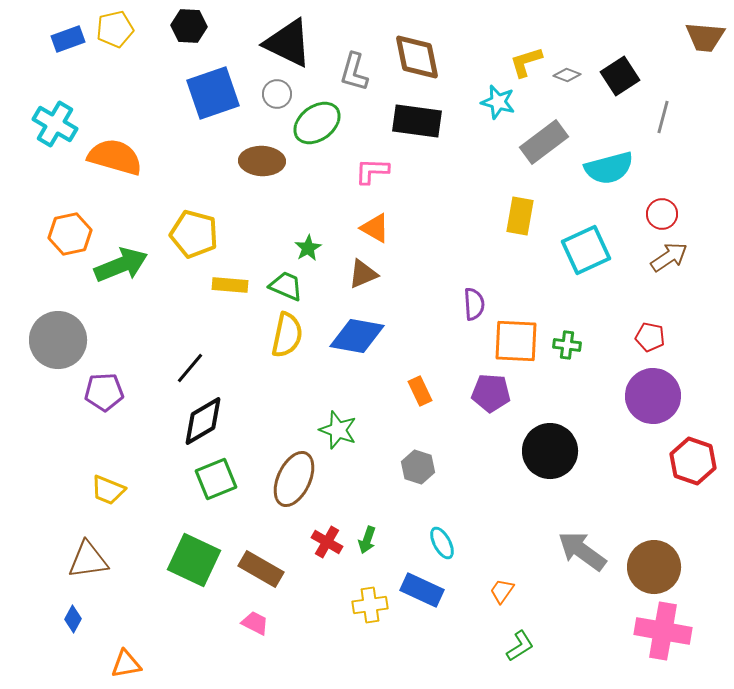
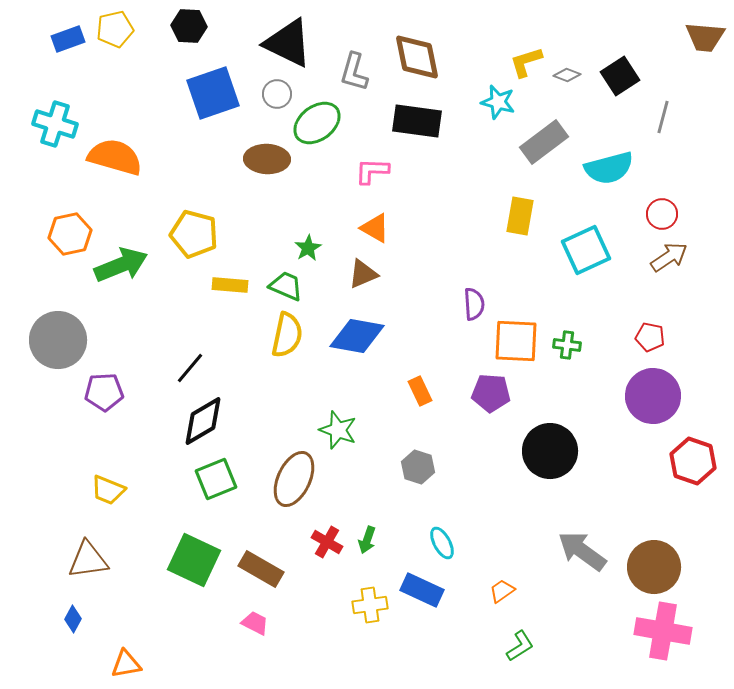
cyan cross at (55, 124): rotated 12 degrees counterclockwise
brown ellipse at (262, 161): moved 5 px right, 2 px up
orange trapezoid at (502, 591): rotated 20 degrees clockwise
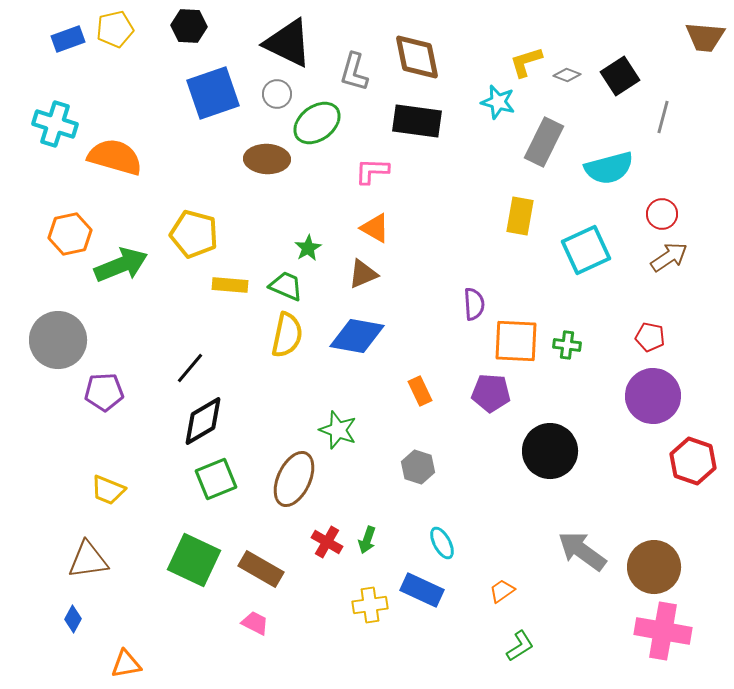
gray rectangle at (544, 142): rotated 27 degrees counterclockwise
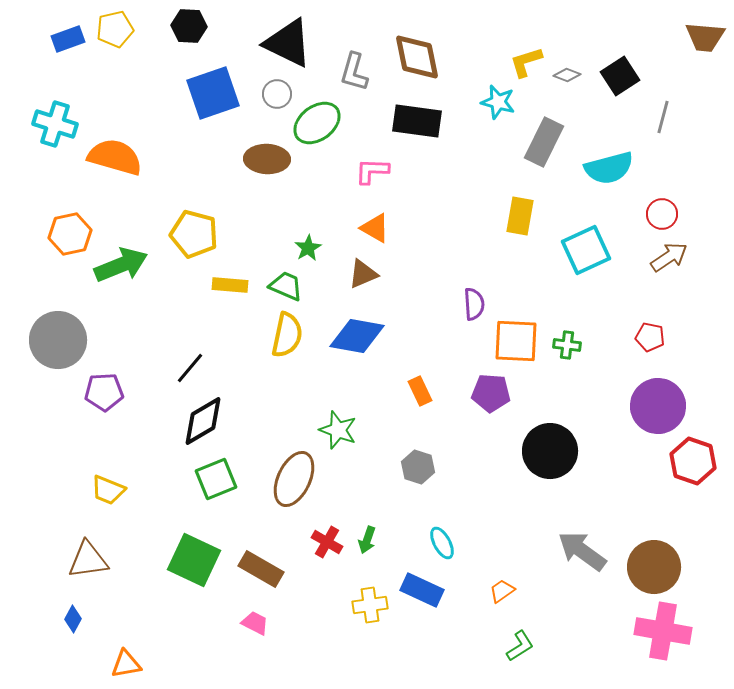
purple circle at (653, 396): moved 5 px right, 10 px down
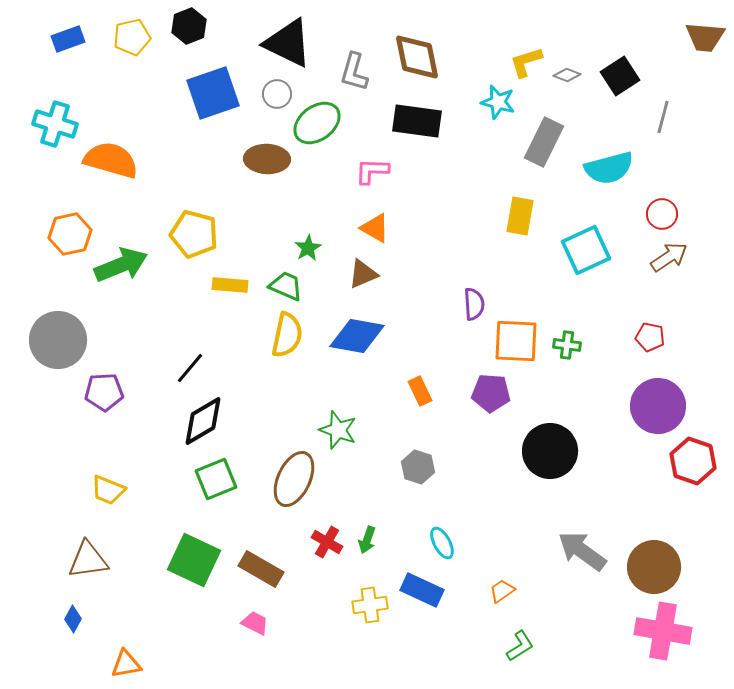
black hexagon at (189, 26): rotated 24 degrees counterclockwise
yellow pentagon at (115, 29): moved 17 px right, 8 px down
orange semicircle at (115, 157): moved 4 px left, 3 px down
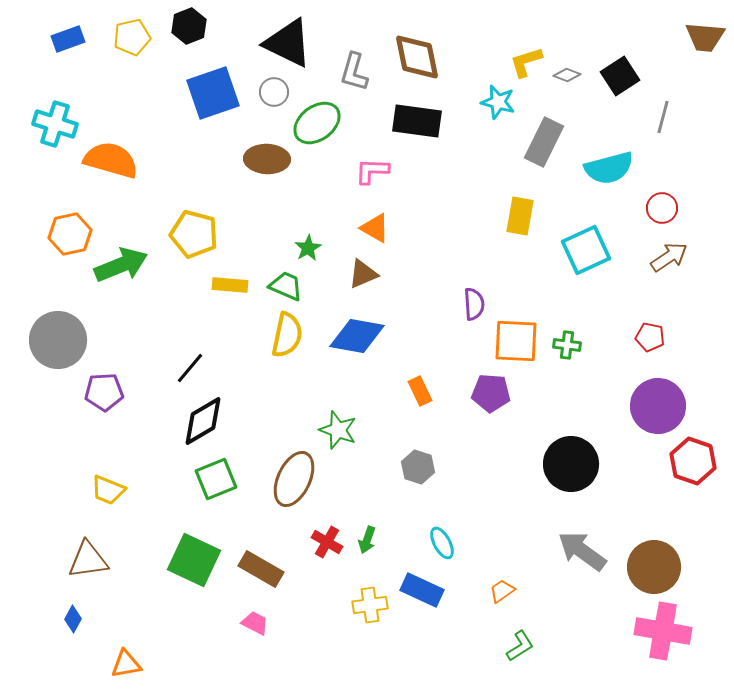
gray circle at (277, 94): moved 3 px left, 2 px up
red circle at (662, 214): moved 6 px up
black circle at (550, 451): moved 21 px right, 13 px down
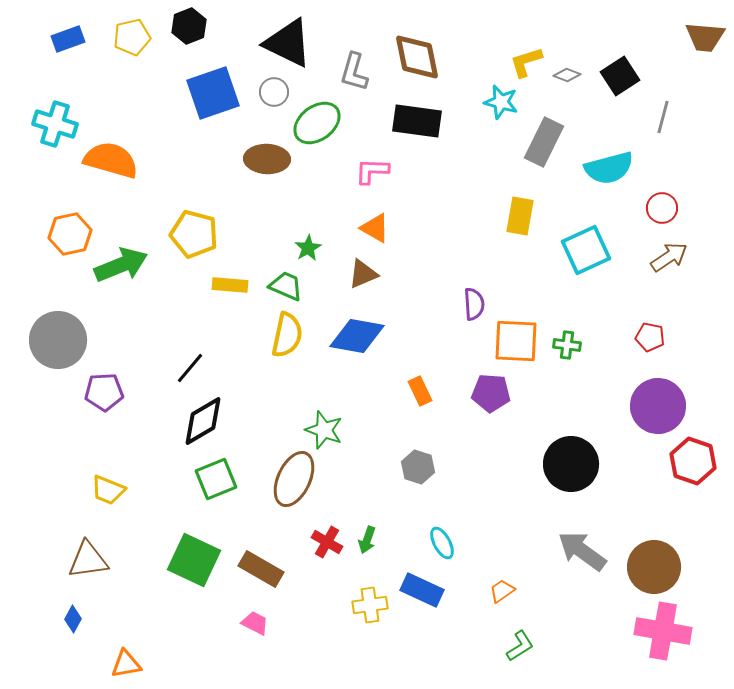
cyan star at (498, 102): moved 3 px right
green star at (338, 430): moved 14 px left
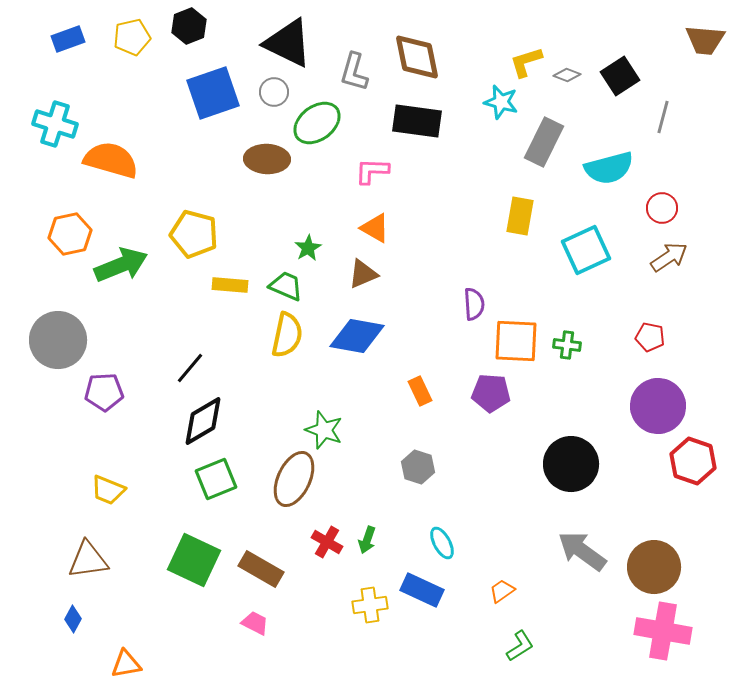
brown trapezoid at (705, 37): moved 3 px down
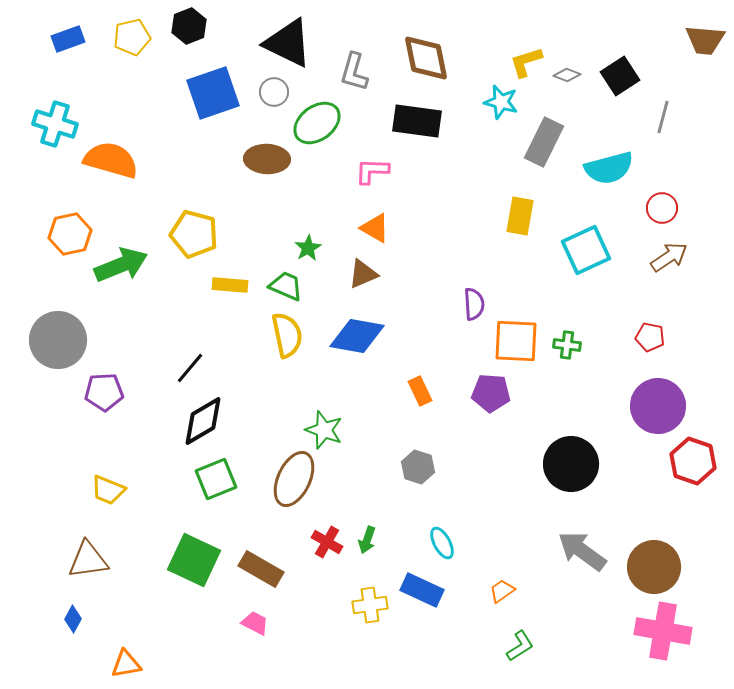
brown diamond at (417, 57): moved 9 px right, 1 px down
yellow semicircle at (287, 335): rotated 24 degrees counterclockwise
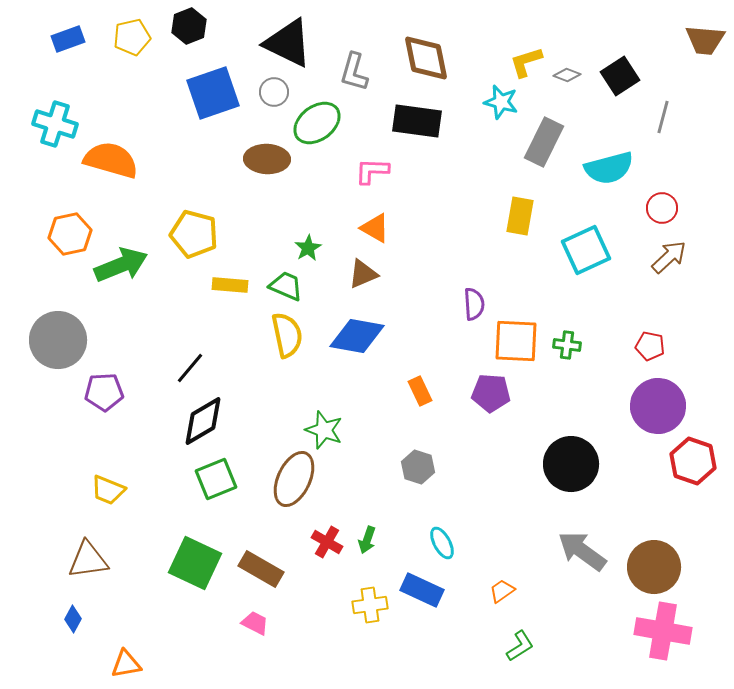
brown arrow at (669, 257): rotated 9 degrees counterclockwise
red pentagon at (650, 337): moved 9 px down
green square at (194, 560): moved 1 px right, 3 px down
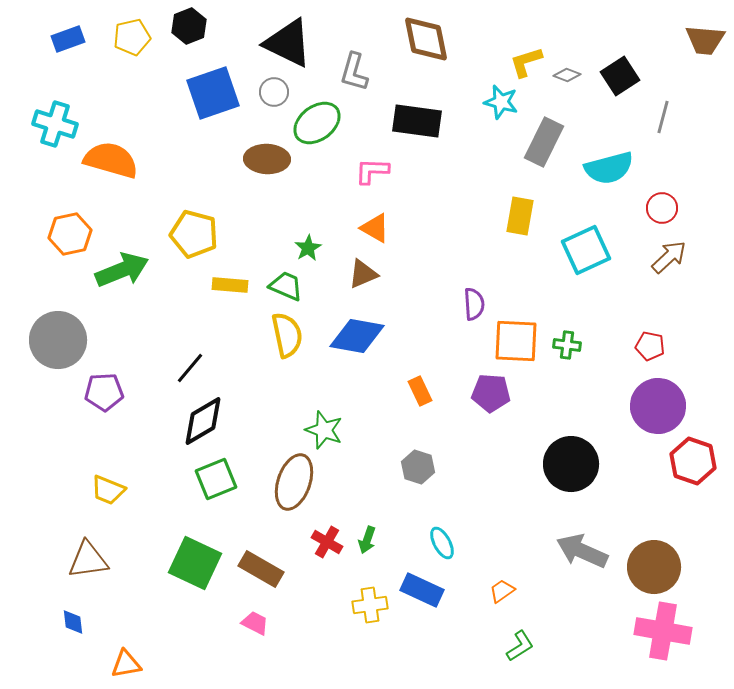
brown diamond at (426, 58): moved 19 px up
green arrow at (121, 265): moved 1 px right, 5 px down
brown ellipse at (294, 479): moved 3 px down; rotated 6 degrees counterclockwise
gray arrow at (582, 551): rotated 12 degrees counterclockwise
blue diamond at (73, 619): moved 3 px down; rotated 36 degrees counterclockwise
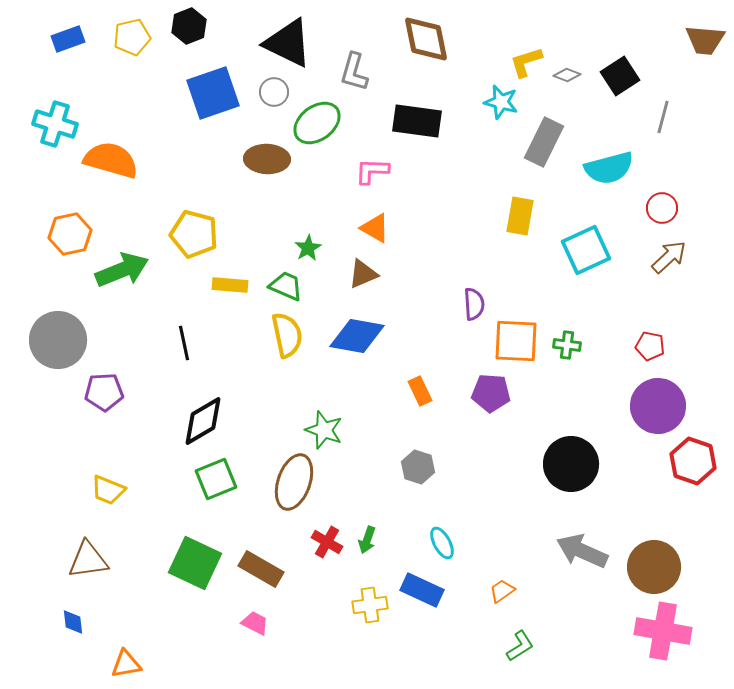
black line at (190, 368): moved 6 px left, 25 px up; rotated 52 degrees counterclockwise
